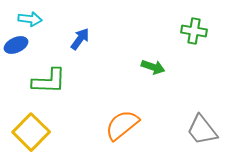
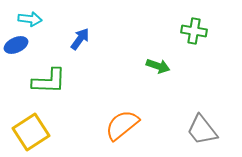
green arrow: moved 5 px right, 1 px up
yellow square: rotated 12 degrees clockwise
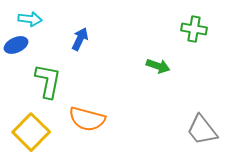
green cross: moved 2 px up
blue arrow: rotated 10 degrees counterclockwise
green L-shape: moved 1 px left; rotated 81 degrees counterclockwise
orange semicircle: moved 35 px left, 6 px up; rotated 126 degrees counterclockwise
yellow square: rotated 12 degrees counterclockwise
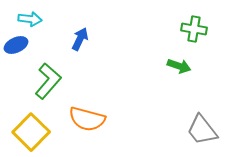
green arrow: moved 21 px right
green L-shape: rotated 30 degrees clockwise
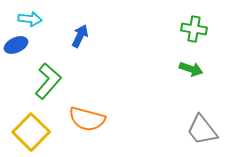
blue arrow: moved 3 px up
green arrow: moved 12 px right, 3 px down
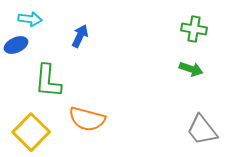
green L-shape: rotated 144 degrees clockwise
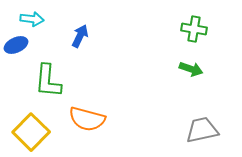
cyan arrow: moved 2 px right
gray trapezoid: rotated 116 degrees clockwise
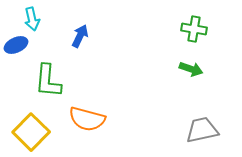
cyan arrow: rotated 70 degrees clockwise
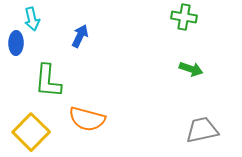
green cross: moved 10 px left, 12 px up
blue ellipse: moved 2 px up; rotated 65 degrees counterclockwise
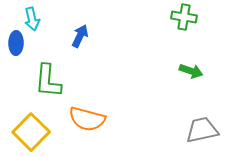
green arrow: moved 2 px down
